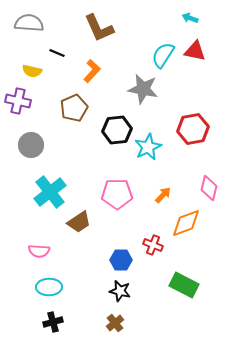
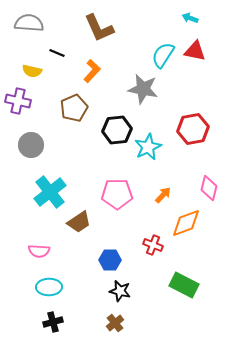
blue hexagon: moved 11 px left
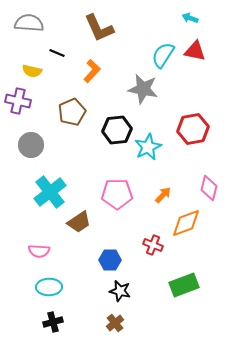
brown pentagon: moved 2 px left, 4 px down
green rectangle: rotated 48 degrees counterclockwise
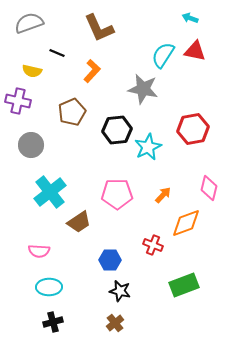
gray semicircle: rotated 24 degrees counterclockwise
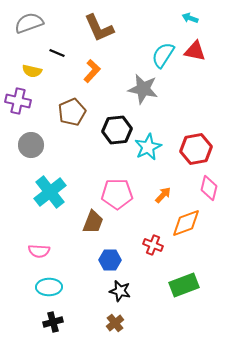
red hexagon: moved 3 px right, 20 px down
brown trapezoid: moved 14 px right; rotated 35 degrees counterclockwise
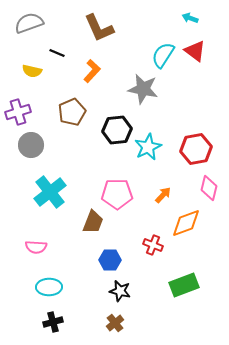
red triangle: rotated 25 degrees clockwise
purple cross: moved 11 px down; rotated 30 degrees counterclockwise
pink semicircle: moved 3 px left, 4 px up
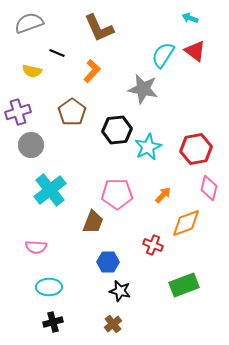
brown pentagon: rotated 12 degrees counterclockwise
cyan cross: moved 2 px up
blue hexagon: moved 2 px left, 2 px down
brown cross: moved 2 px left, 1 px down
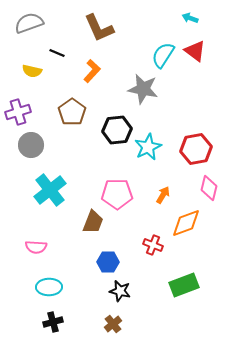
orange arrow: rotated 12 degrees counterclockwise
